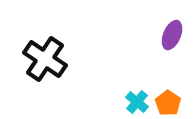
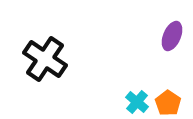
purple ellipse: moved 1 px down
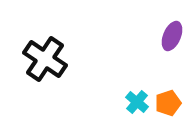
orange pentagon: rotated 20 degrees clockwise
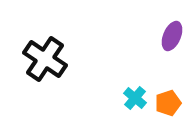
cyan cross: moved 2 px left, 4 px up
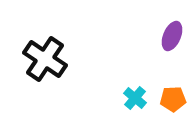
orange pentagon: moved 5 px right, 4 px up; rotated 15 degrees clockwise
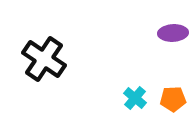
purple ellipse: moved 1 px right, 3 px up; rotated 64 degrees clockwise
black cross: moved 1 px left
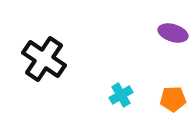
purple ellipse: rotated 20 degrees clockwise
cyan cross: moved 14 px left, 3 px up; rotated 20 degrees clockwise
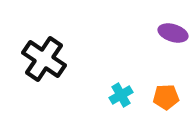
orange pentagon: moved 7 px left, 2 px up
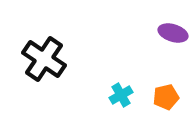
orange pentagon: rotated 10 degrees counterclockwise
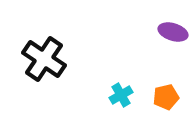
purple ellipse: moved 1 px up
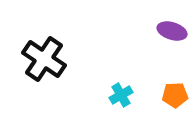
purple ellipse: moved 1 px left, 1 px up
orange pentagon: moved 9 px right, 2 px up; rotated 10 degrees clockwise
